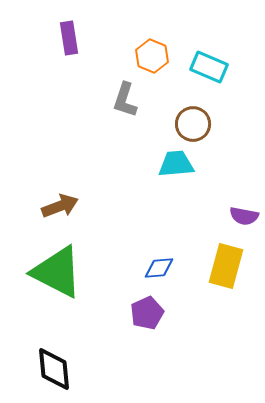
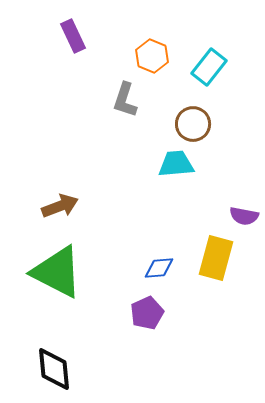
purple rectangle: moved 4 px right, 2 px up; rotated 16 degrees counterclockwise
cyan rectangle: rotated 75 degrees counterclockwise
yellow rectangle: moved 10 px left, 8 px up
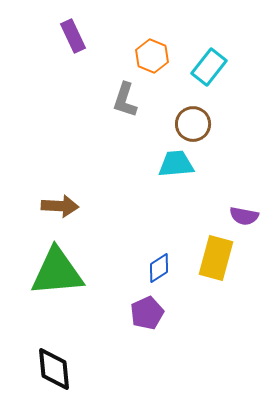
brown arrow: rotated 24 degrees clockwise
blue diamond: rotated 28 degrees counterclockwise
green triangle: rotated 32 degrees counterclockwise
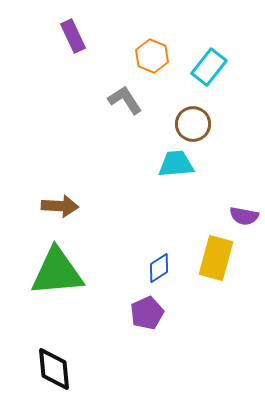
gray L-shape: rotated 129 degrees clockwise
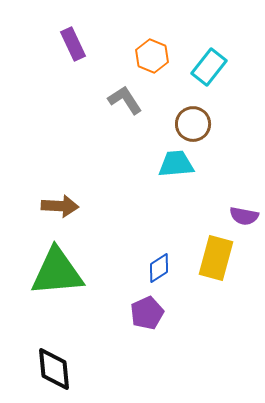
purple rectangle: moved 8 px down
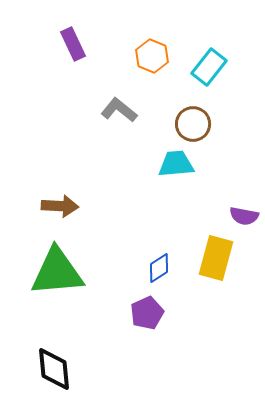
gray L-shape: moved 6 px left, 10 px down; rotated 18 degrees counterclockwise
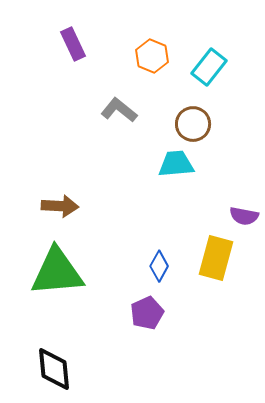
blue diamond: moved 2 px up; rotated 28 degrees counterclockwise
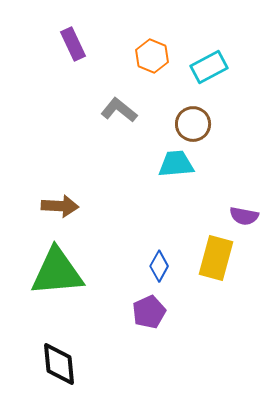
cyan rectangle: rotated 24 degrees clockwise
purple pentagon: moved 2 px right, 1 px up
black diamond: moved 5 px right, 5 px up
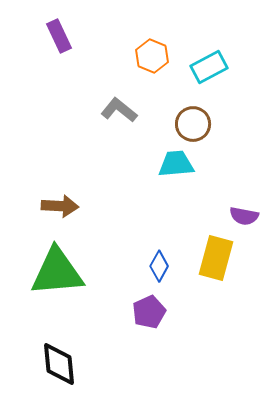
purple rectangle: moved 14 px left, 8 px up
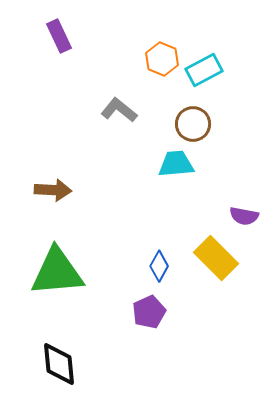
orange hexagon: moved 10 px right, 3 px down
cyan rectangle: moved 5 px left, 3 px down
brown arrow: moved 7 px left, 16 px up
yellow rectangle: rotated 60 degrees counterclockwise
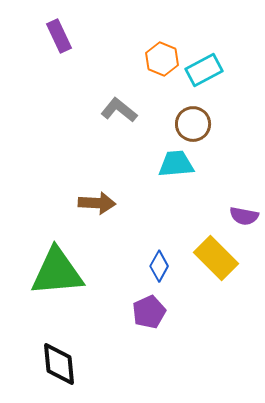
brown arrow: moved 44 px right, 13 px down
